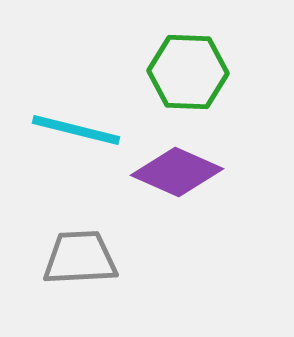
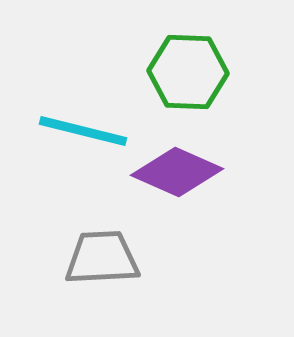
cyan line: moved 7 px right, 1 px down
gray trapezoid: moved 22 px right
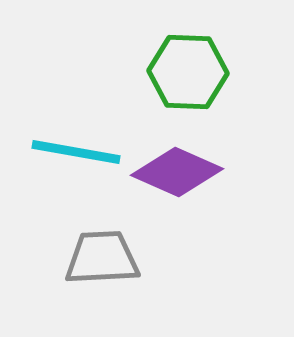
cyan line: moved 7 px left, 21 px down; rotated 4 degrees counterclockwise
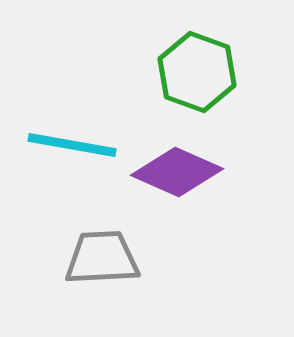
green hexagon: moved 9 px right; rotated 18 degrees clockwise
cyan line: moved 4 px left, 7 px up
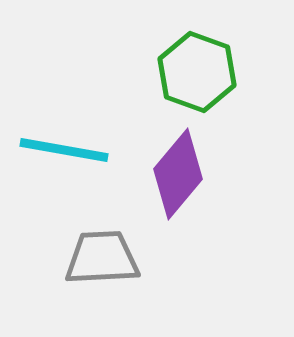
cyan line: moved 8 px left, 5 px down
purple diamond: moved 1 px right, 2 px down; rotated 74 degrees counterclockwise
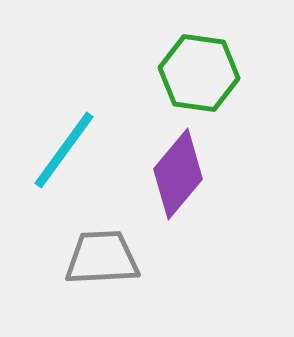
green hexagon: moved 2 px right, 1 px down; rotated 12 degrees counterclockwise
cyan line: rotated 64 degrees counterclockwise
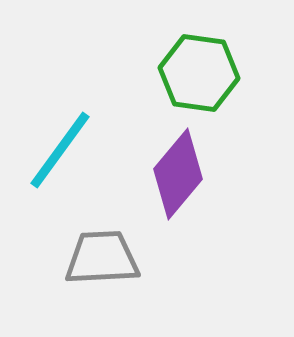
cyan line: moved 4 px left
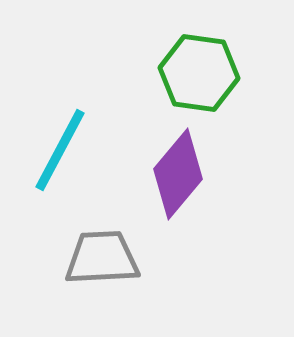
cyan line: rotated 8 degrees counterclockwise
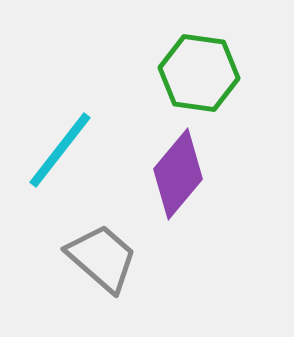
cyan line: rotated 10 degrees clockwise
gray trapezoid: rotated 44 degrees clockwise
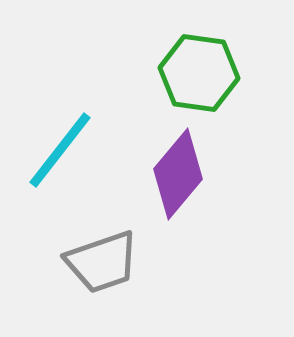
gray trapezoid: moved 4 px down; rotated 120 degrees clockwise
